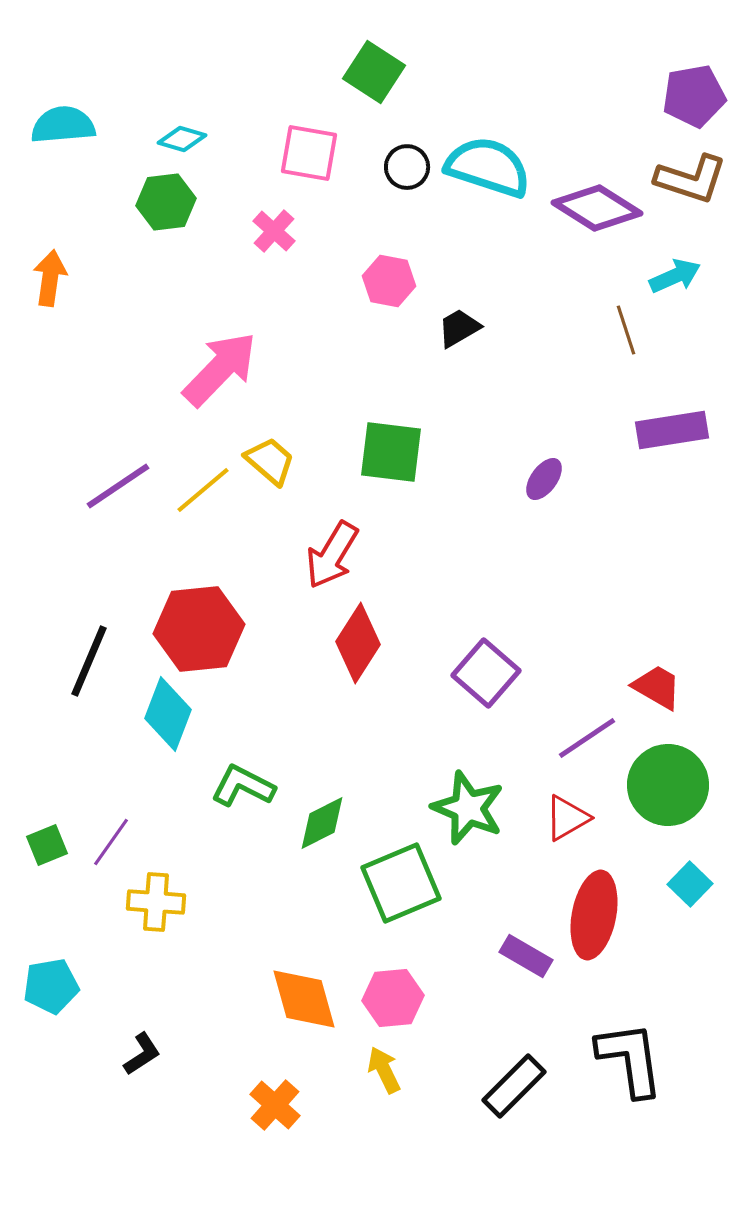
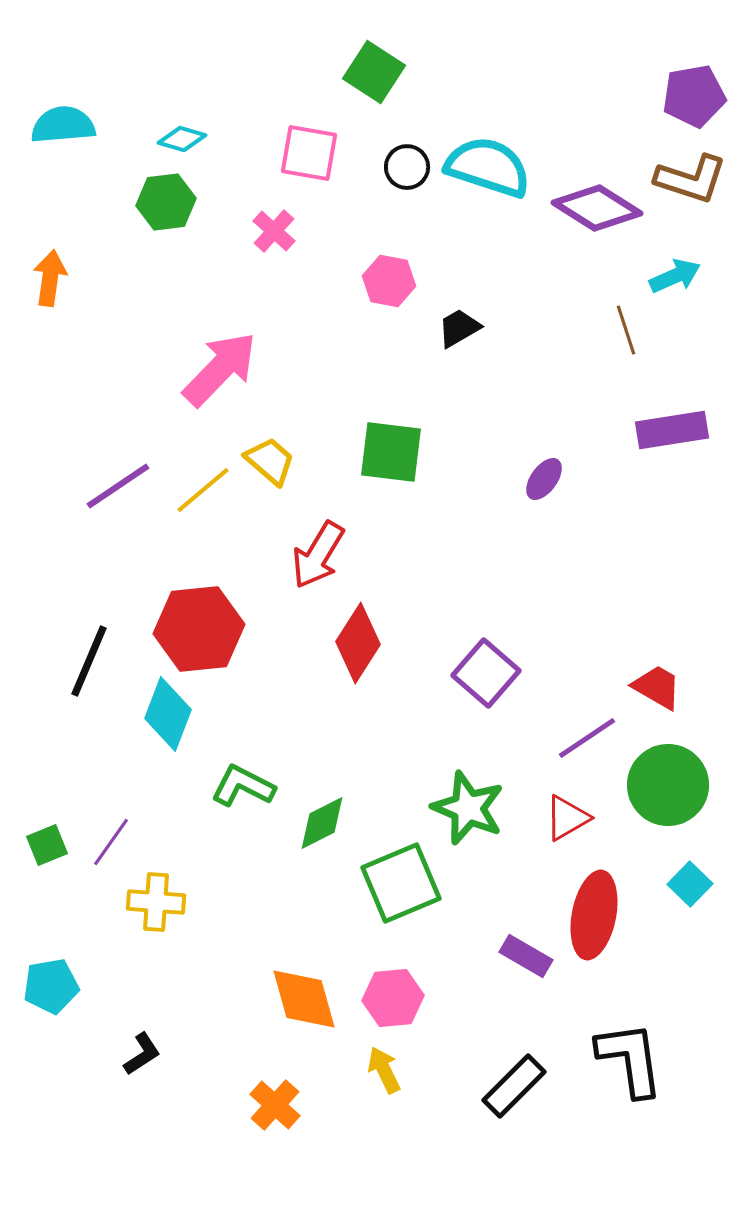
red arrow at (332, 555): moved 14 px left
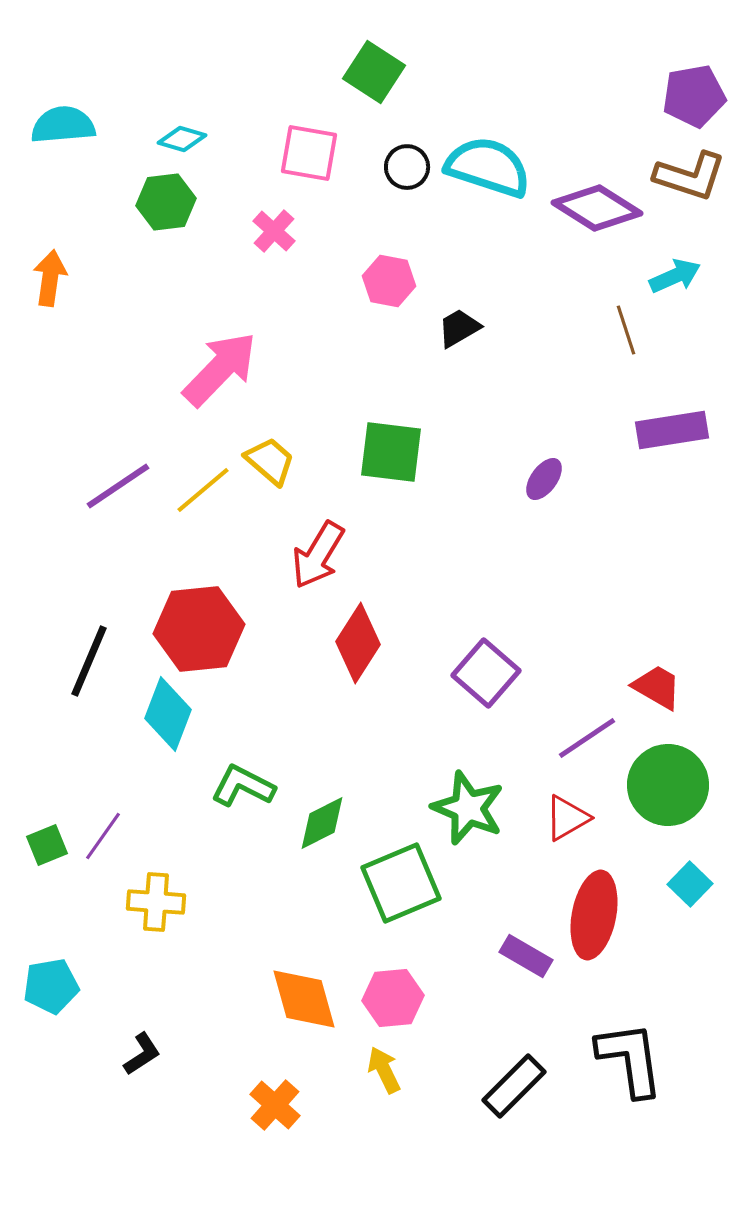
brown L-shape at (691, 179): moved 1 px left, 3 px up
purple line at (111, 842): moved 8 px left, 6 px up
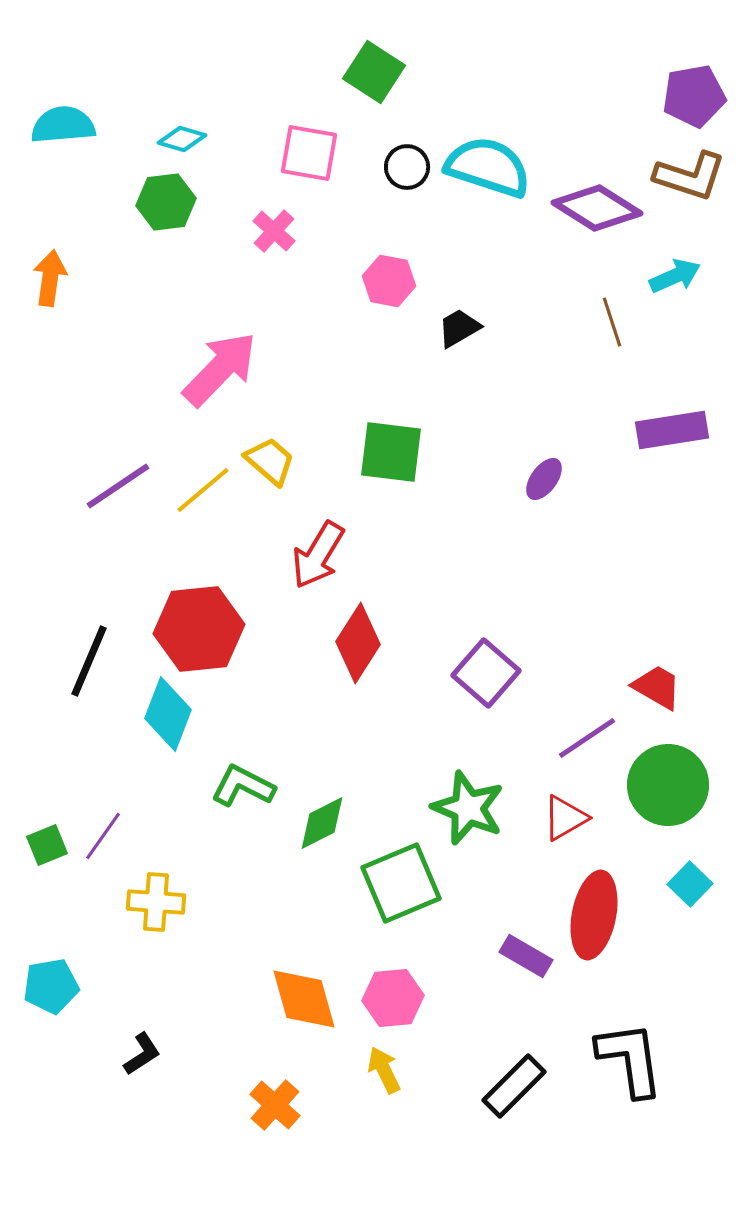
brown line at (626, 330): moved 14 px left, 8 px up
red triangle at (567, 818): moved 2 px left
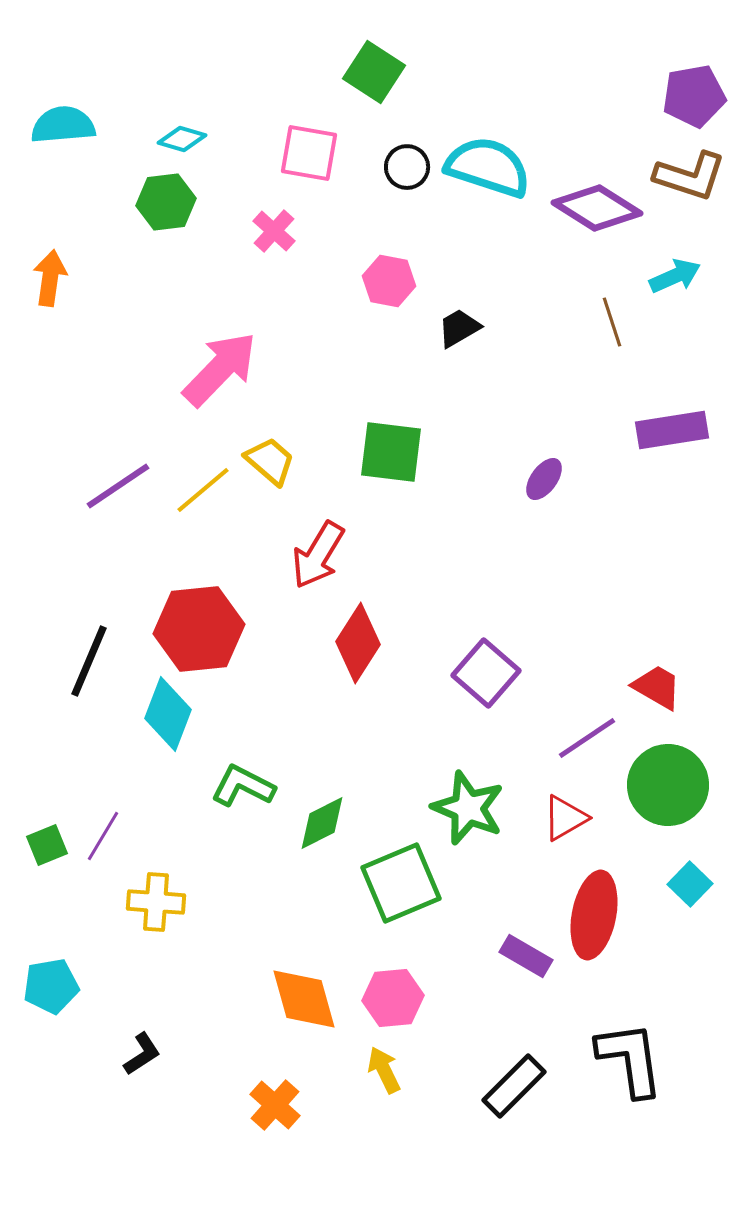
purple line at (103, 836): rotated 4 degrees counterclockwise
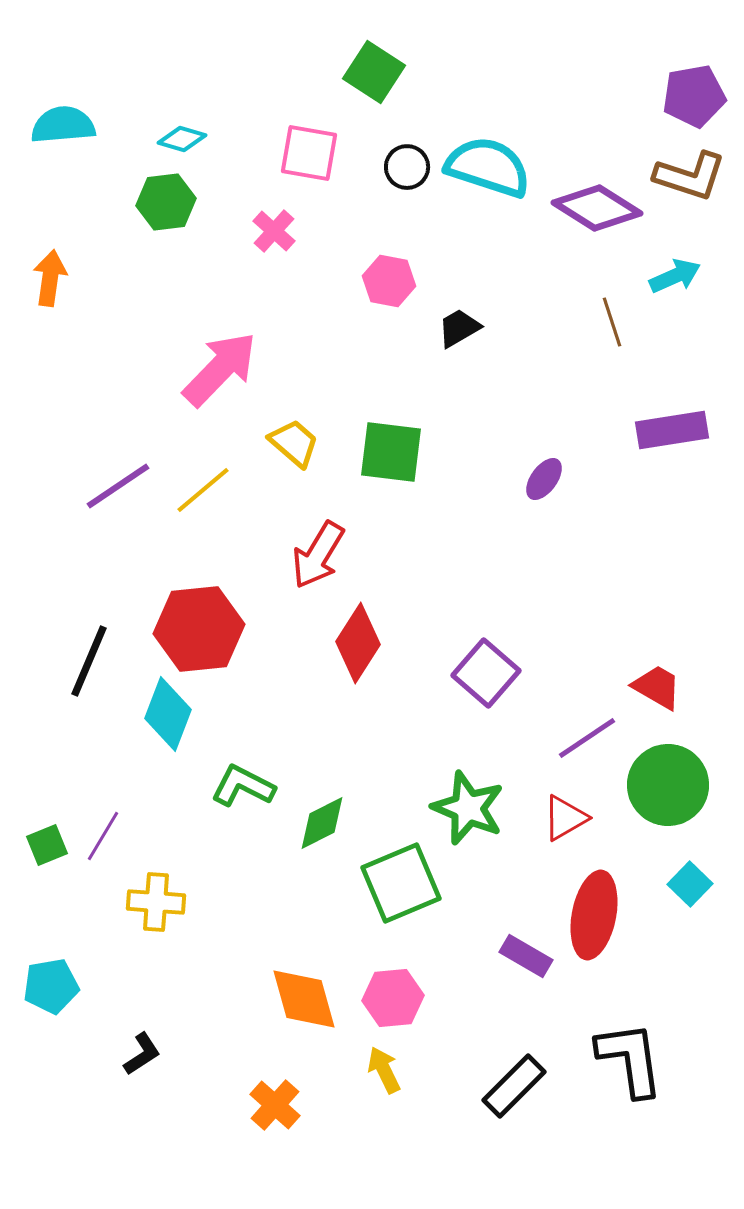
yellow trapezoid at (270, 461): moved 24 px right, 18 px up
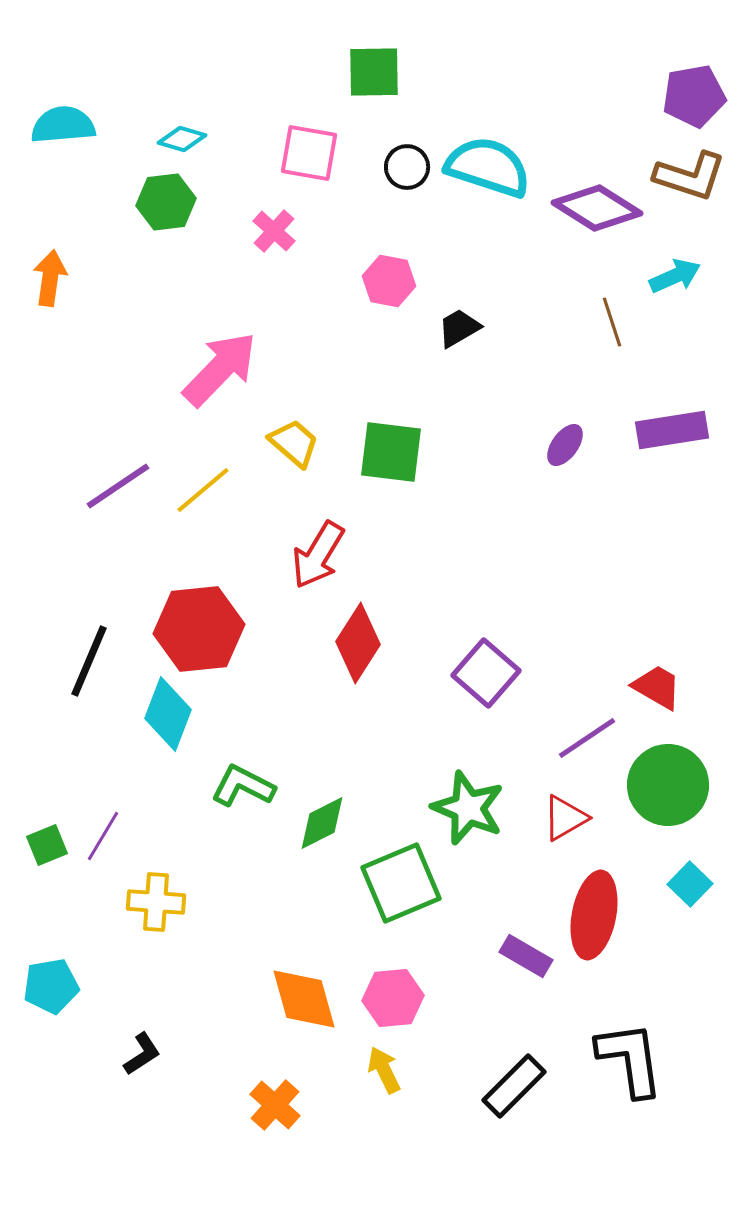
green square at (374, 72): rotated 34 degrees counterclockwise
purple ellipse at (544, 479): moved 21 px right, 34 px up
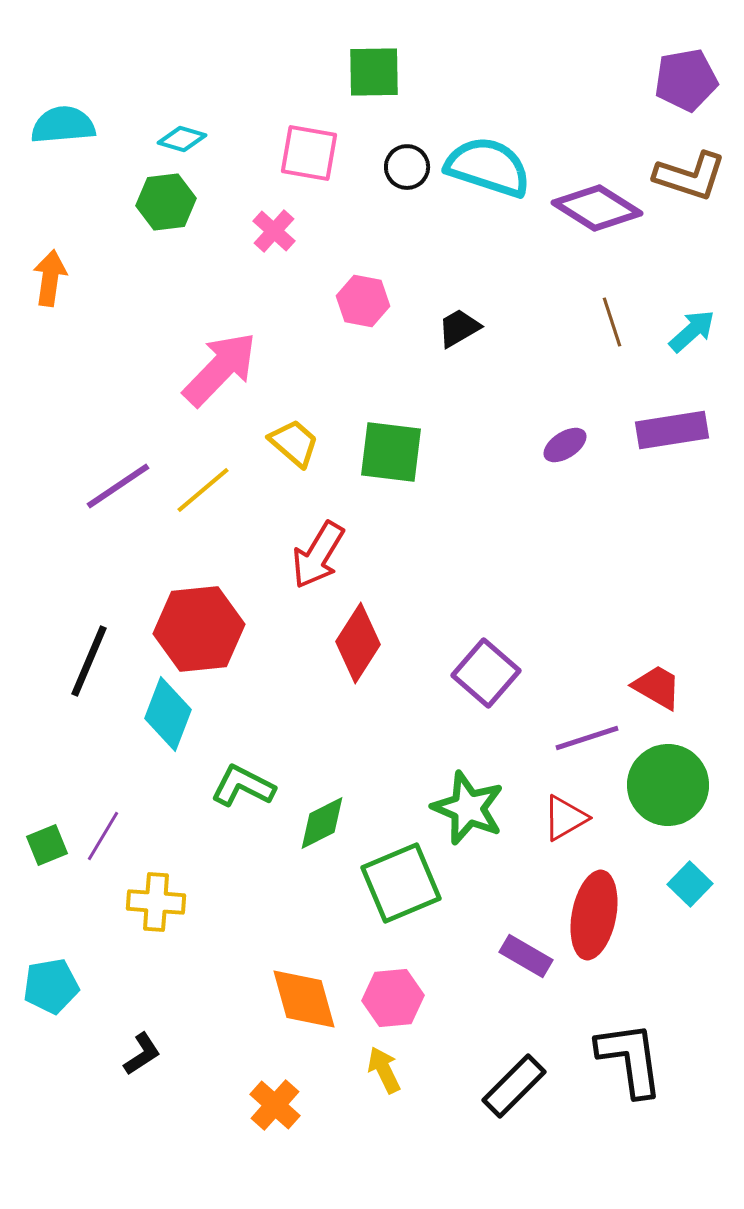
purple pentagon at (694, 96): moved 8 px left, 16 px up
cyan arrow at (675, 276): moved 17 px right, 55 px down; rotated 18 degrees counterclockwise
pink hexagon at (389, 281): moved 26 px left, 20 px down
purple ellipse at (565, 445): rotated 21 degrees clockwise
purple line at (587, 738): rotated 16 degrees clockwise
